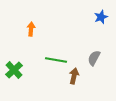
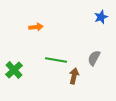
orange arrow: moved 5 px right, 2 px up; rotated 80 degrees clockwise
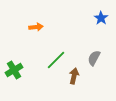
blue star: moved 1 px down; rotated 16 degrees counterclockwise
green line: rotated 55 degrees counterclockwise
green cross: rotated 12 degrees clockwise
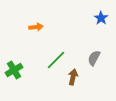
brown arrow: moved 1 px left, 1 px down
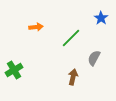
green line: moved 15 px right, 22 px up
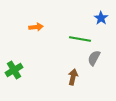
green line: moved 9 px right, 1 px down; rotated 55 degrees clockwise
